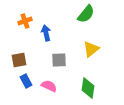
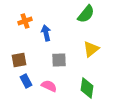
green diamond: moved 1 px left
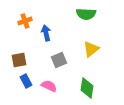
green semicircle: rotated 54 degrees clockwise
gray square: rotated 21 degrees counterclockwise
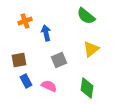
green semicircle: moved 2 px down; rotated 36 degrees clockwise
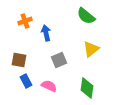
brown square: rotated 21 degrees clockwise
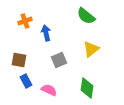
pink semicircle: moved 4 px down
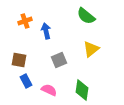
blue arrow: moved 2 px up
green diamond: moved 5 px left, 2 px down
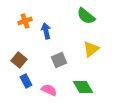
brown square: rotated 28 degrees clockwise
green diamond: moved 1 px right, 3 px up; rotated 40 degrees counterclockwise
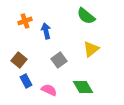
gray square: rotated 14 degrees counterclockwise
